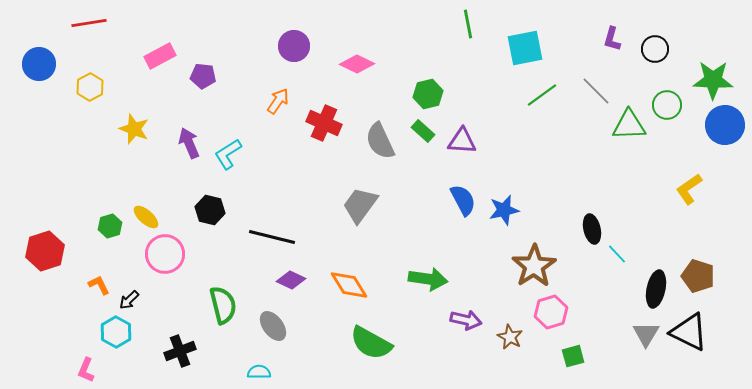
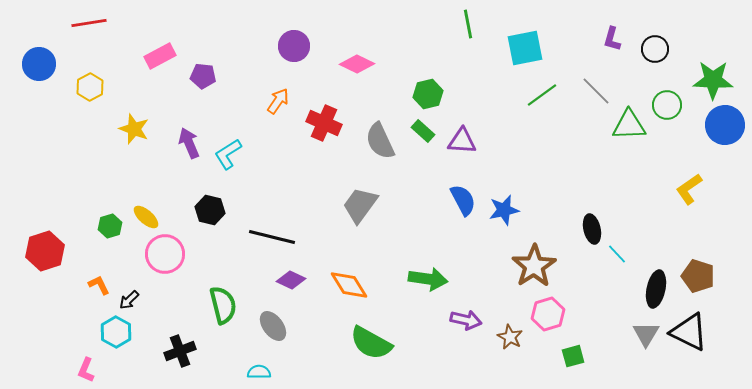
pink hexagon at (551, 312): moved 3 px left, 2 px down
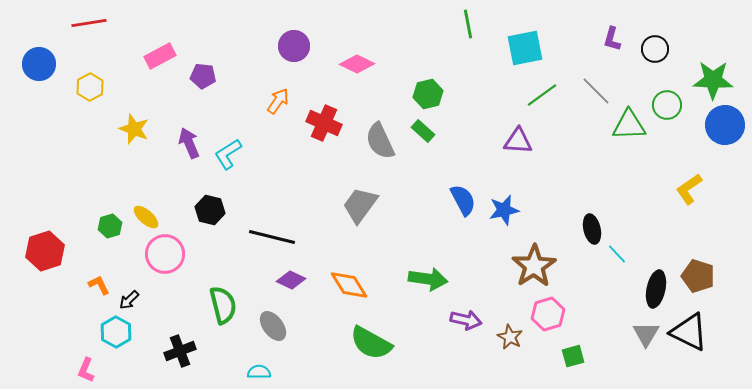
purple triangle at (462, 141): moved 56 px right
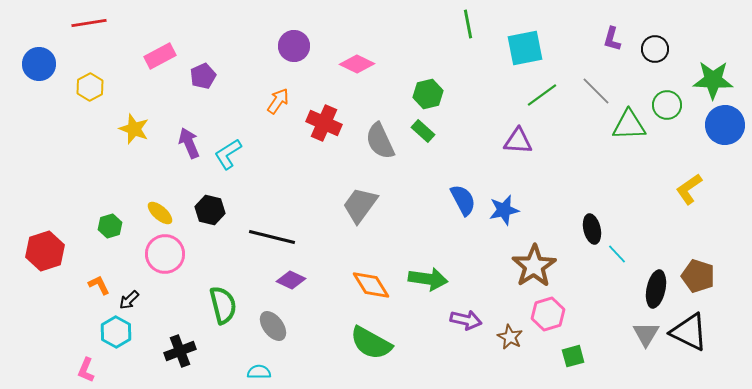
purple pentagon at (203, 76): rotated 30 degrees counterclockwise
yellow ellipse at (146, 217): moved 14 px right, 4 px up
orange diamond at (349, 285): moved 22 px right
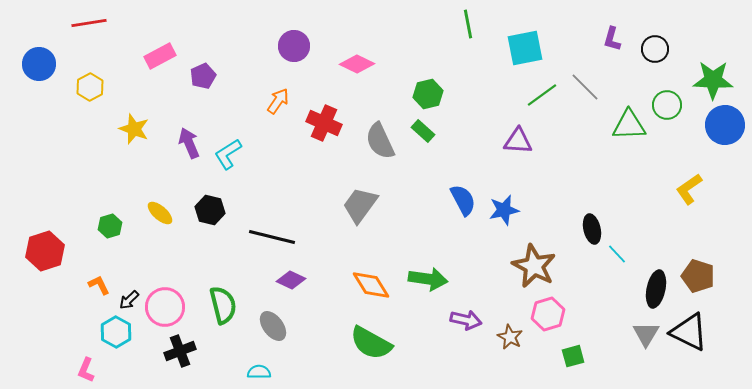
gray line at (596, 91): moved 11 px left, 4 px up
pink circle at (165, 254): moved 53 px down
brown star at (534, 266): rotated 12 degrees counterclockwise
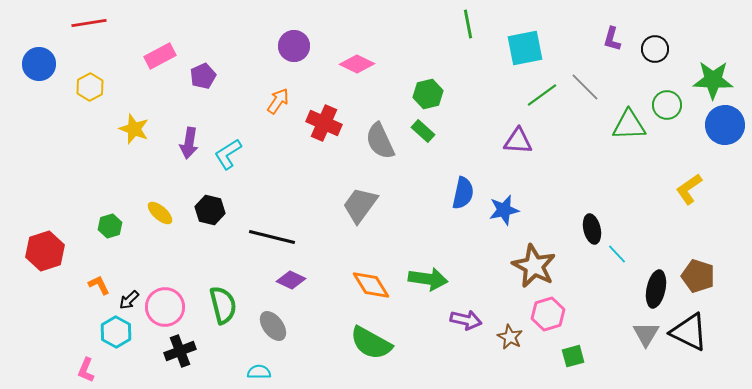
purple arrow at (189, 143): rotated 148 degrees counterclockwise
blue semicircle at (463, 200): moved 7 px up; rotated 40 degrees clockwise
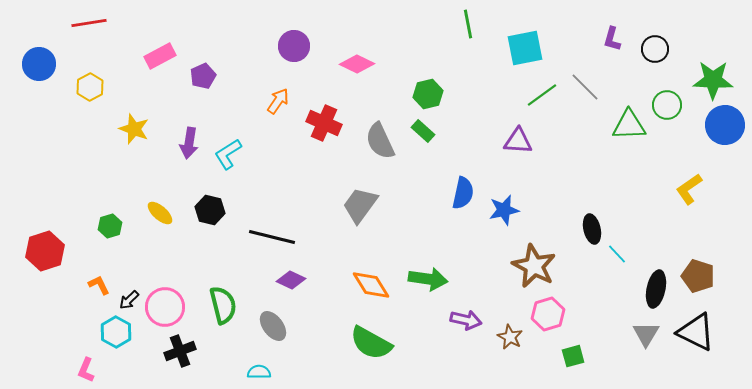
black triangle at (689, 332): moved 7 px right
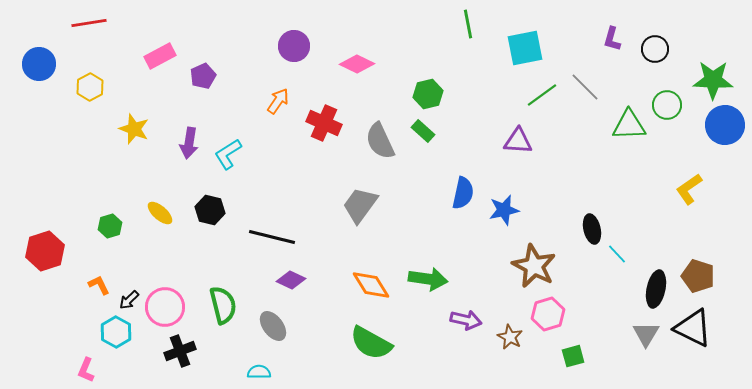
black triangle at (696, 332): moved 3 px left, 4 px up
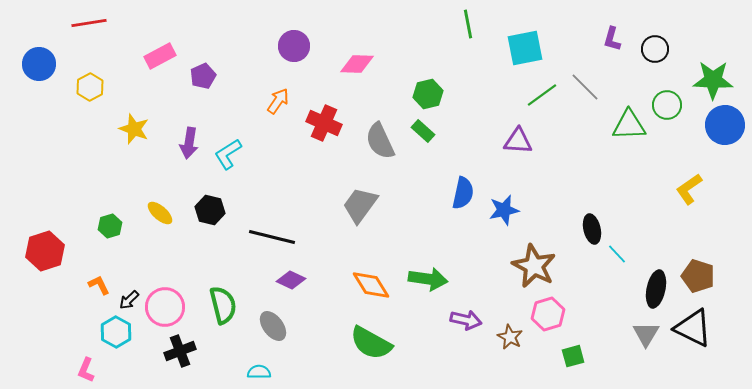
pink diamond at (357, 64): rotated 24 degrees counterclockwise
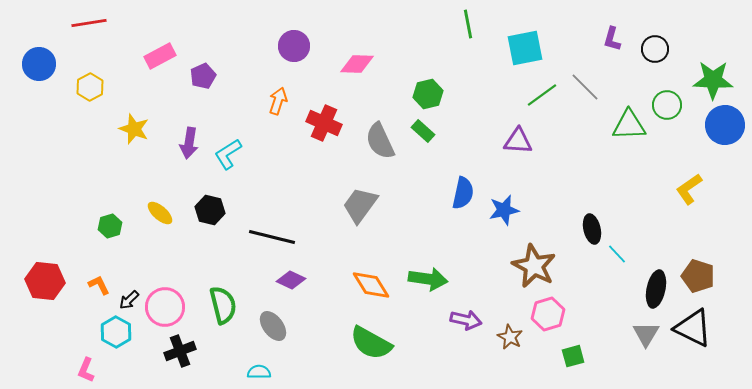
orange arrow at (278, 101): rotated 16 degrees counterclockwise
red hexagon at (45, 251): moved 30 px down; rotated 24 degrees clockwise
